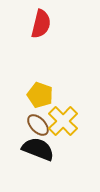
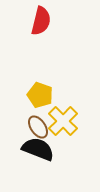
red semicircle: moved 3 px up
brown ellipse: moved 2 px down; rotated 10 degrees clockwise
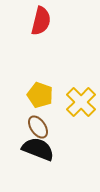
yellow cross: moved 18 px right, 19 px up
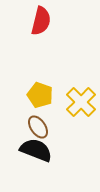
black semicircle: moved 2 px left, 1 px down
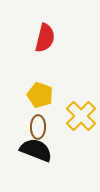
red semicircle: moved 4 px right, 17 px down
yellow cross: moved 14 px down
brown ellipse: rotated 35 degrees clockwise
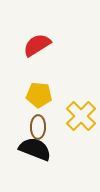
red semicircle: moved 8 px left, 7 px down; rotated 136 degrees counterclockwise
yellow pentagon: moved 1 px left; rotated 15 degrees counterclockwise
black semicircle: moved 1 px left, 1 px up
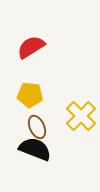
red semicircle: moved 6 px left, 2 px down
yellow pentagon: moved 9 px left
brown ellipse: moved 1 px left; rotated 25 degrees counterclockwise
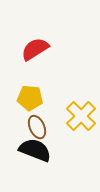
red semicircle: moved 4 px right, 2 px down
yellow pentagon: moved 3 px down
black semicircle: moved 1 px down
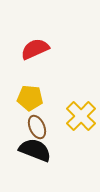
red semicircle: rotated 8 degrees clockwise
